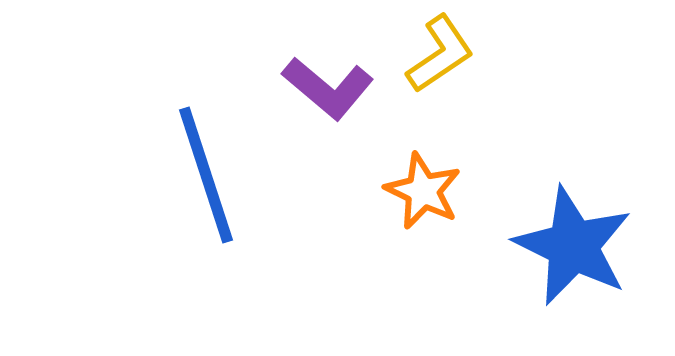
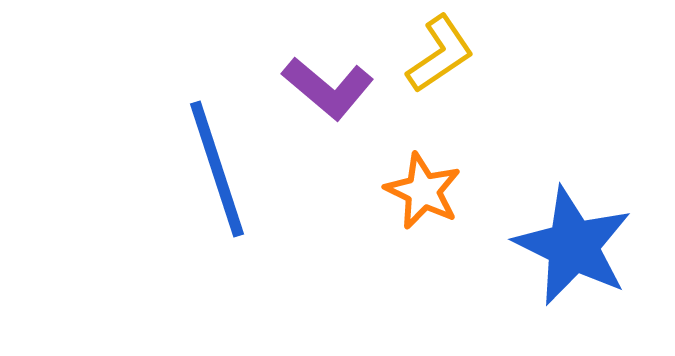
blue line: moved 11 px right, 6 px up
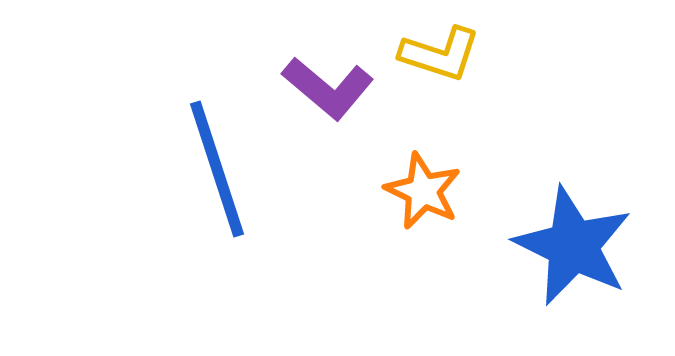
yellow L-shape: rotated 52 degrees clockwise
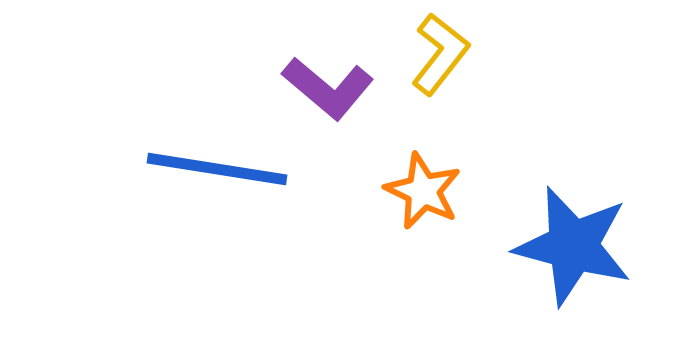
yellow L-shape: rotated 70 degrees counterclockwise
blue line: rotated 63 degrees counterclockwise
blue star: rotated 11 degrees counterclockwise
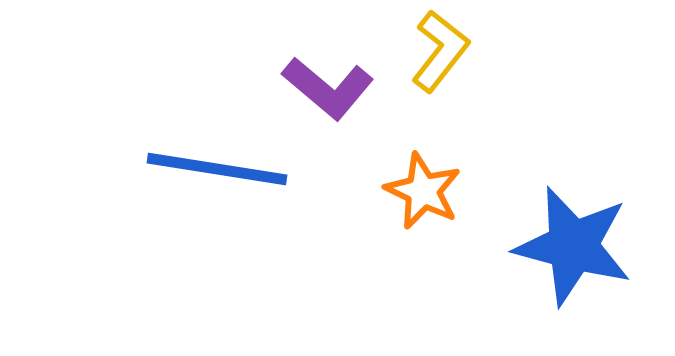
yellow L-shape: moved 3 px up
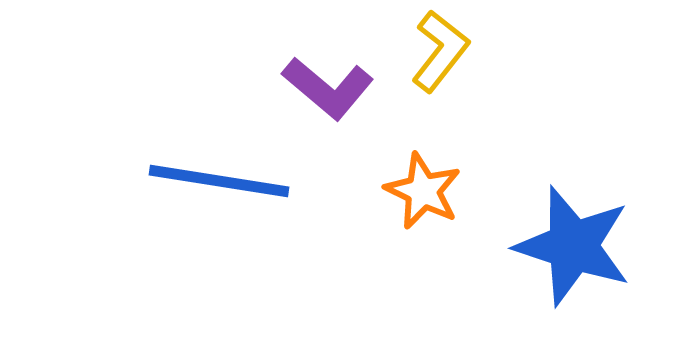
blue line: moved 2 px right, 12 px down
blue star: rotated 3 degrees clockwise
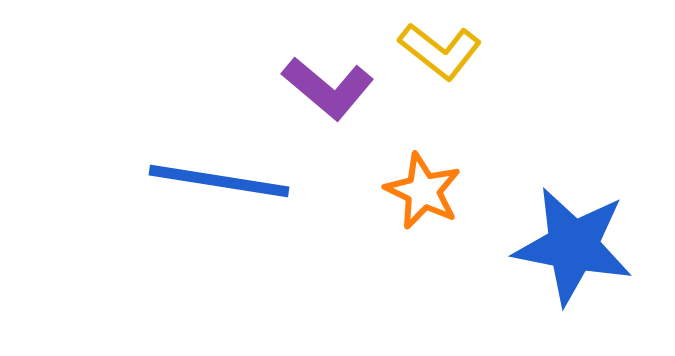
yellow L-shape: rotated 90 degrees clockwise
blue star: rotated 7 degrees counterclockwise
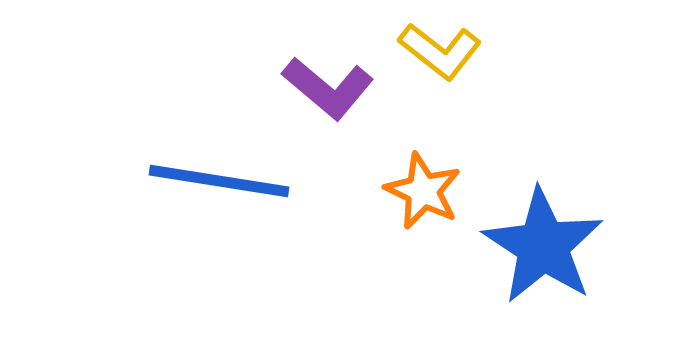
blue star: moved 30 px left; rotated 22 degrees clockwise
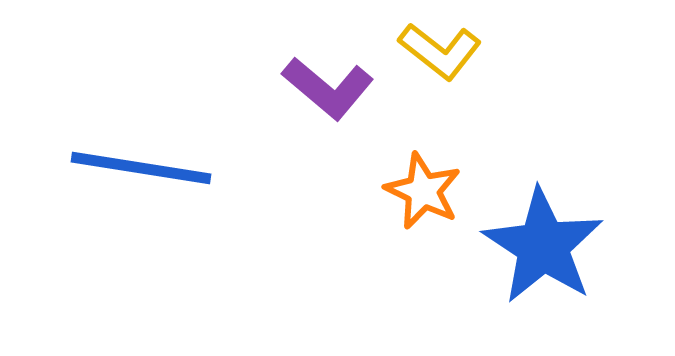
blue line: moved 78 px left, 13 px up
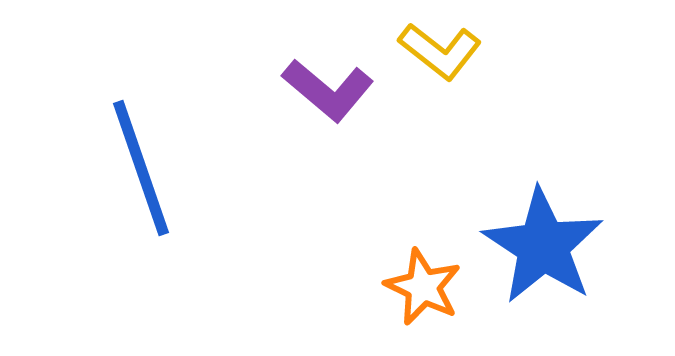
purple L-shape: moved 2 px down
blue line: rotated 62 degrees clockwise
orange star: moved 96 px down
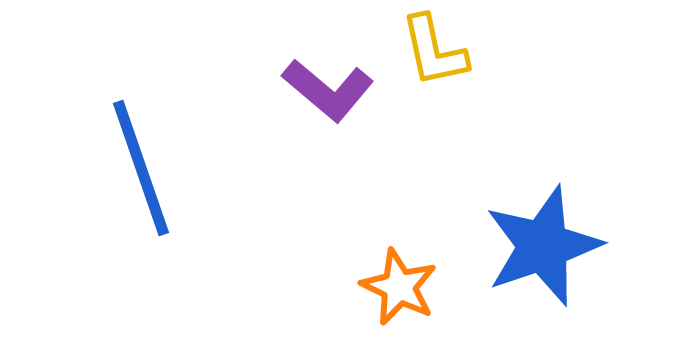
yellow L-shape: moved 6 px left; rotated 40 degrees clockwise
blue star: rotated 20 degrees clockwise
orange star: moved 24 px left
